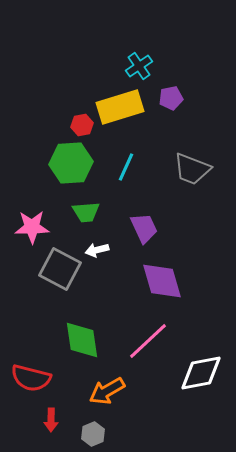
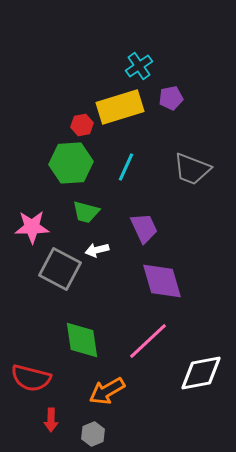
green trapezoid: rotated 20 degrees clockwise
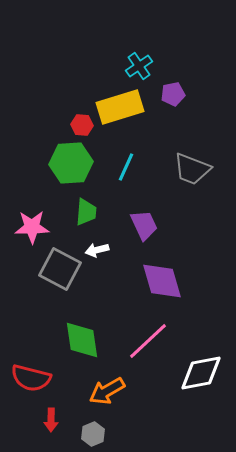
purple pentagon: moved 2 px right, 4 px up
red hexagon: rotated 15 degrees clockwise
green trapezoid: rotated 100 degrees counterclockwise
purple trapezoid: moved 3 px up
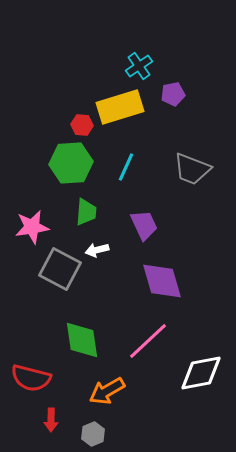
pink star: rotated 8 degrees counterclockwise
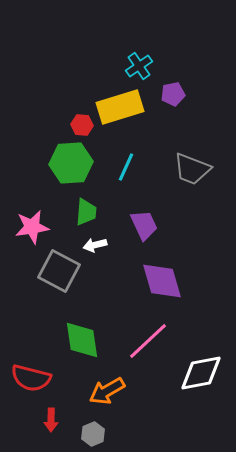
white arrow: moved 2 px left, 5 px up
gray square: moved 1 px left, 2 px down
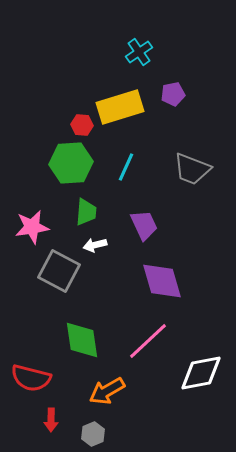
cyan cross: moved 14 px up
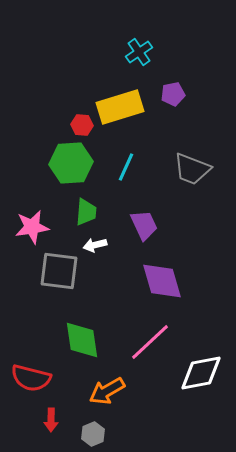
gray square: rotated 21 degrees counterclockwise
pink line: moved 2 px right, 1 px down
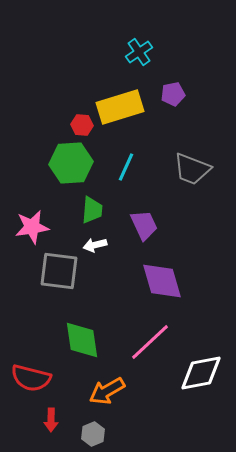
green trapezoid: moved 6 px right, 2 px up
